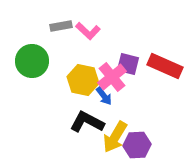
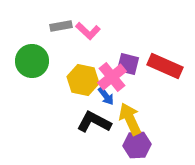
blue arrow: moved 2 px right
black L-shape: moved 7 px right
yellow arrow: moved 15 px right, 18 px up; rotated 124 degrees clockwise
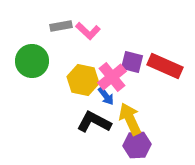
purple square: moved 4 px right, 2 px up
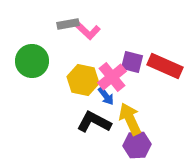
gray rectangle: moved 7 px right, 2 px up
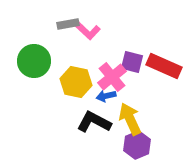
green circle: moved 2 px right
red rectangle: moved 1 px left
yellow hexagon: moved 7 px left, 2 px down
blue arrow: rotated 114 degrees clockwise
purple hexagon: rotated 20 degrees counterclockwise
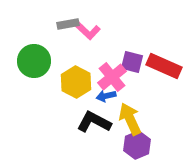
yellow hexagon: rotated 16 degrees clockwise
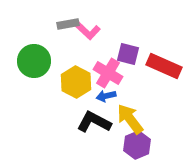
purple square: moved 4 px left, 8 px up
pink cross: moved 4 px left, 4 px up; rotated 20 degrees counterclockwise
yellow arrow: rotated 12 degrees counterclockwise
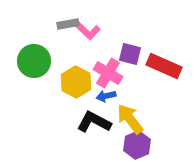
purple square: moved 2 px right
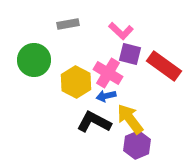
pink L-shape: moved 33 px right
green circle: moved 1 px up
red rectangle: rotated 12 degrees clockwise
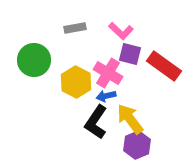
gray rectangle: moved 7 px right, 4 px down
black L-shape: moved 2 px right; rotated 84 degrees counterclockwise
